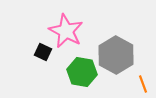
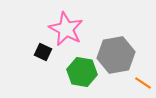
pink star: moved 2 px up
gray hexagon: rotated 21 degrees clockwise
orange line: moved 1 px up; rotated 36 degrees counterclockwise
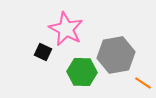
green hexagon: rotated 8 degrees counterclockwise
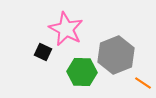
gray hexagon: rotated 12 degrees counterclockwise
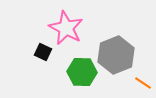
pink star: moved 1 px up
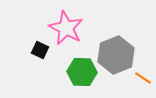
black square: moved 3 px left, 2 px up
orange line: moved 5 px up
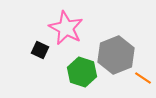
green hexagon: rotated 16 degrees clockwise
